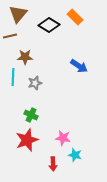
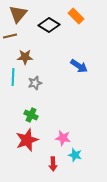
orange rectangle: moved 1 px right, 1 px up
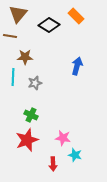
brown line: rotated 24 degrees clockwise
blue arrow: moved 2 px left; rotated 108 degrees counterclockwise
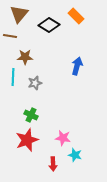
brown triangle: moved 1 px right
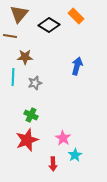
pink star: rotated 21 degrees clockwise
cyan star: rotated 24 degrees clockwise
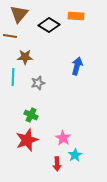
orange rectangle: rotated 42 degrees counterclockwise
gray star: moved 3 px right
red arrow: moved 4 px right
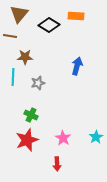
cyan star: moved 21 px right, 18 px up
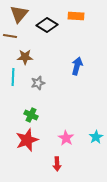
black diamond: moved 2 px left
pink star: moved 3 px right
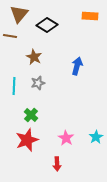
orange rectangle: moved 14 px right
brown star: moved 9 px right; rotated 28 degrees clockwise
cyan line: moved 1 px right, 9 px down
green cross: rotated 16 degrees clockwise
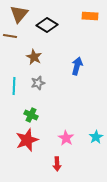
green cross: rotated 16 degrees counterclockwise
